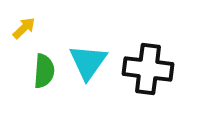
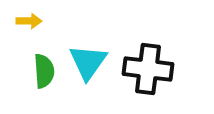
yellow arrow: moved 5 px right, 7 px up; rotated 45 degrees clockwise
green semicircle: rotated 8 degrees counterclockwise
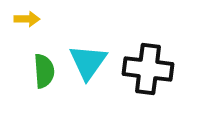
yellow arrow: moved 2 px left, 2 px up
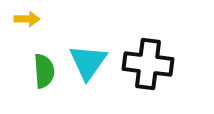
black cross: moved 5 px up
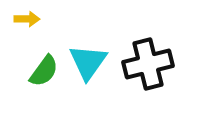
black cross: rotated 21 degrees counterclockwise
green semicircle: rotated 40 degrees clockwise
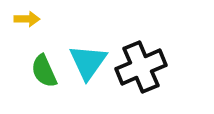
black cross: moved 7 px left, 3 px down; rotated 9 degrees counterclockwise
green semicircle: rotated 120 degrees clockwise
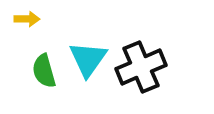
cyan triangle: moved 3 px up
green semicircle: rotated 8 degrees clockwise
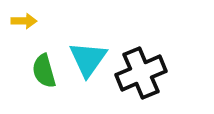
yellow arrow: moved 3 px left, 2 px down
black cross: moved 6 px down
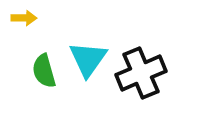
yellow arrow: moved 3 px up
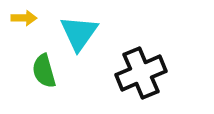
cyan triangle: moved 9 px left, 26 px up
